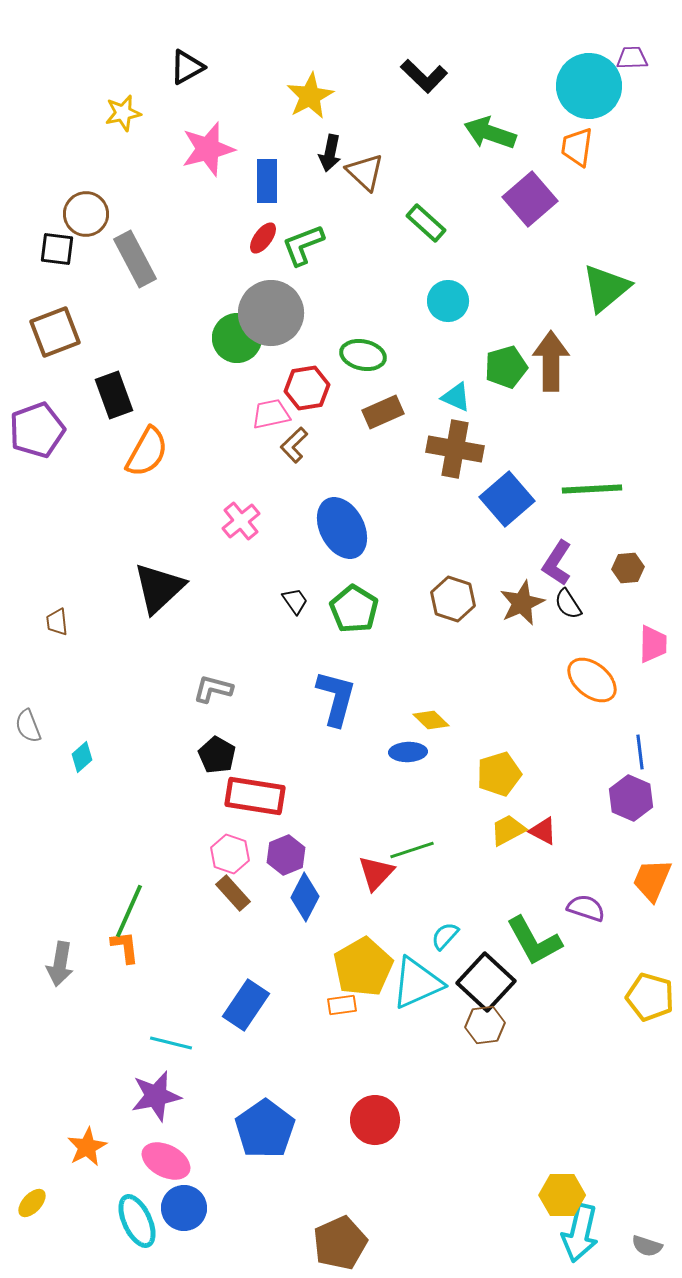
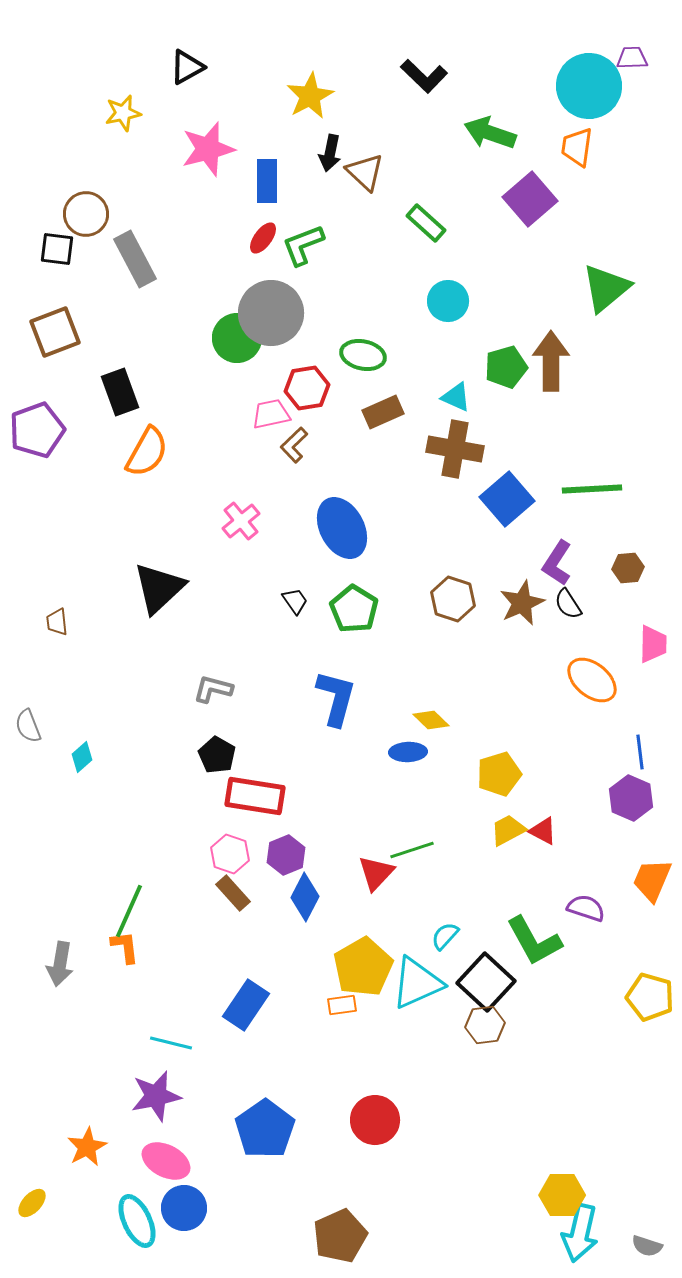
black rectangle at (114, 395): moved 6 px right, 3 px up
brown pentagon at (340, 1243): moved 7 px up
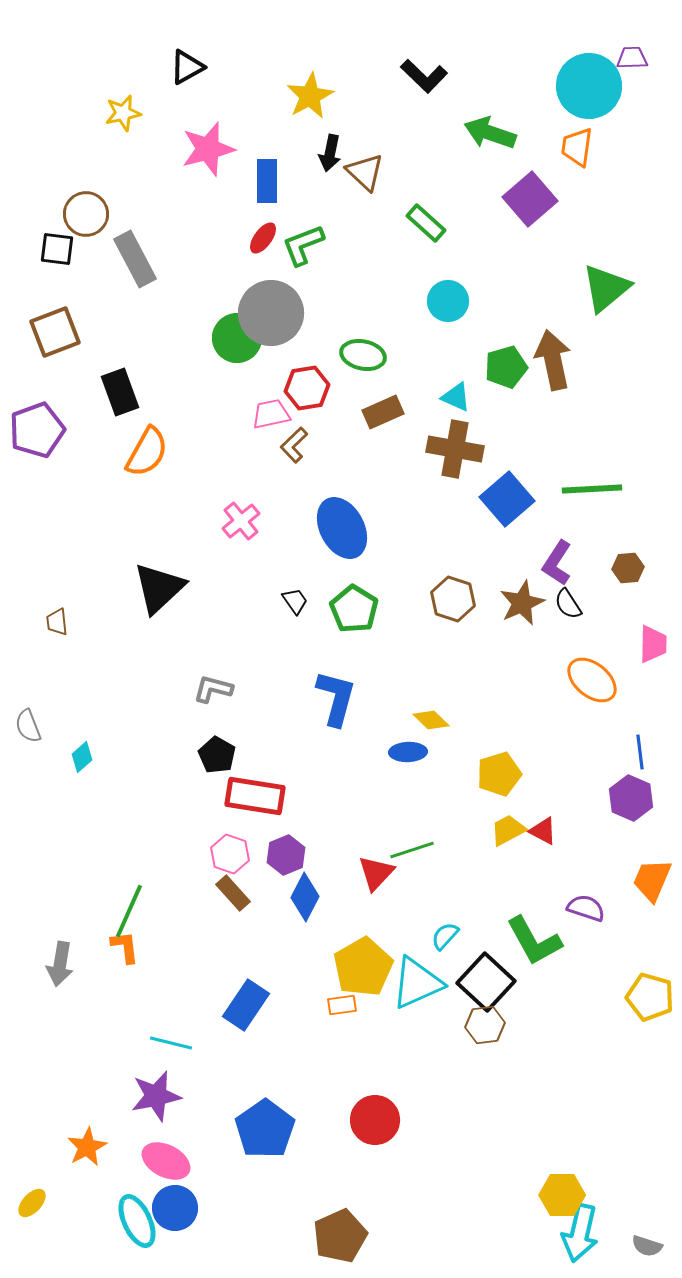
brown arrow at (551, 361): moved 2 px right, 1 px up; rotated 12 degrees counterclockwise
blue circle at (184, 1208): moved 9 px left
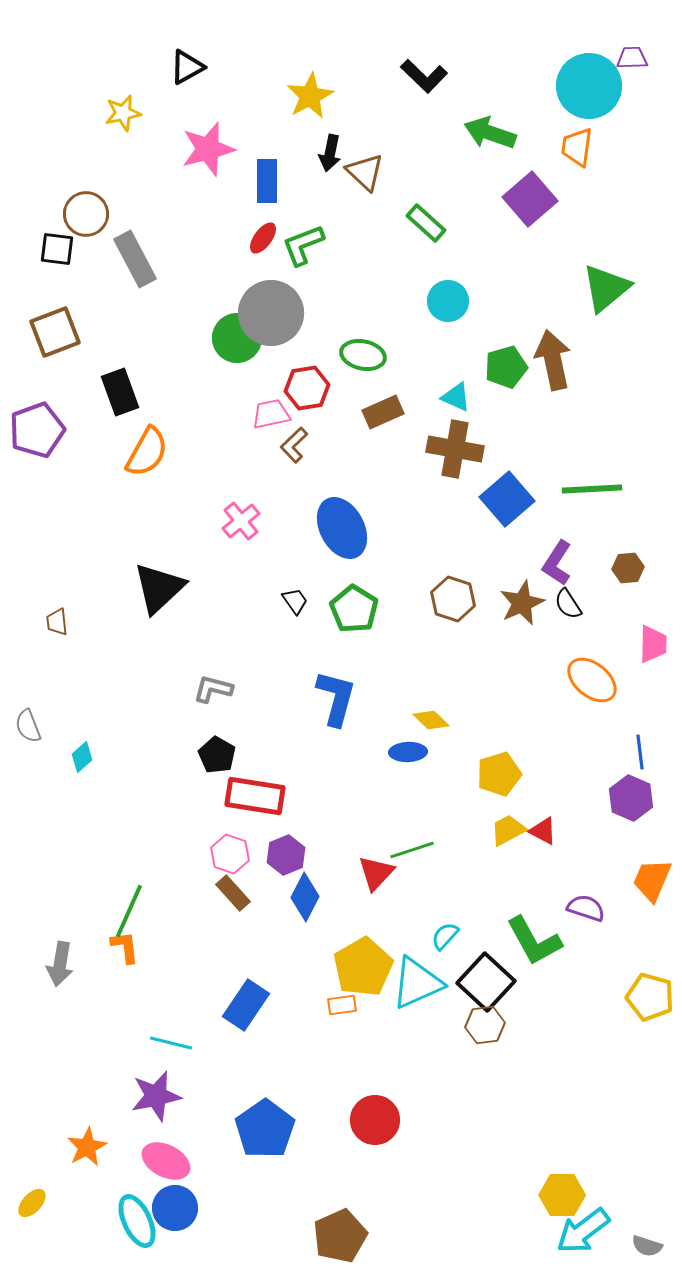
cyan arrow at (580, 1233): moved 3 px right, 2 px up; rotated 40 degrees clockwise
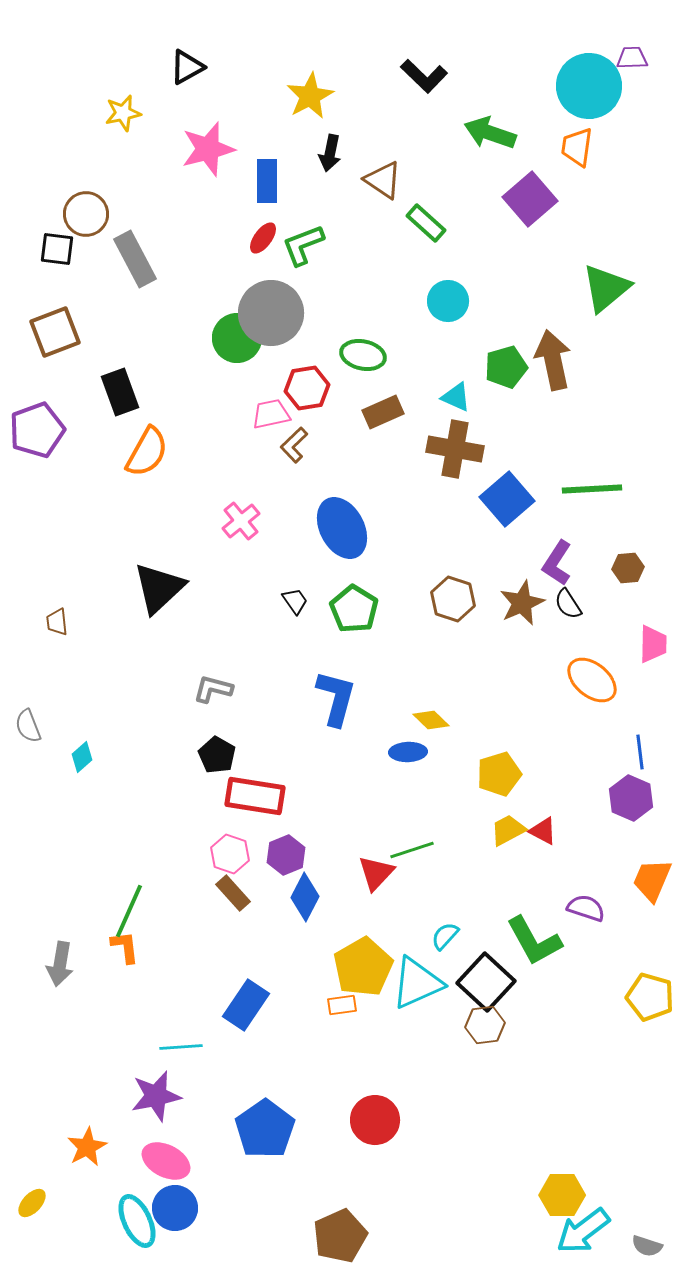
brown triangle at (365, 172): moved 18 px right, 8 px down; rotated 9 degrees counterclockwise
cyan line at (171, 1043): moved 10 px right, 4 px down; rotated 18 degrees counterclockwise
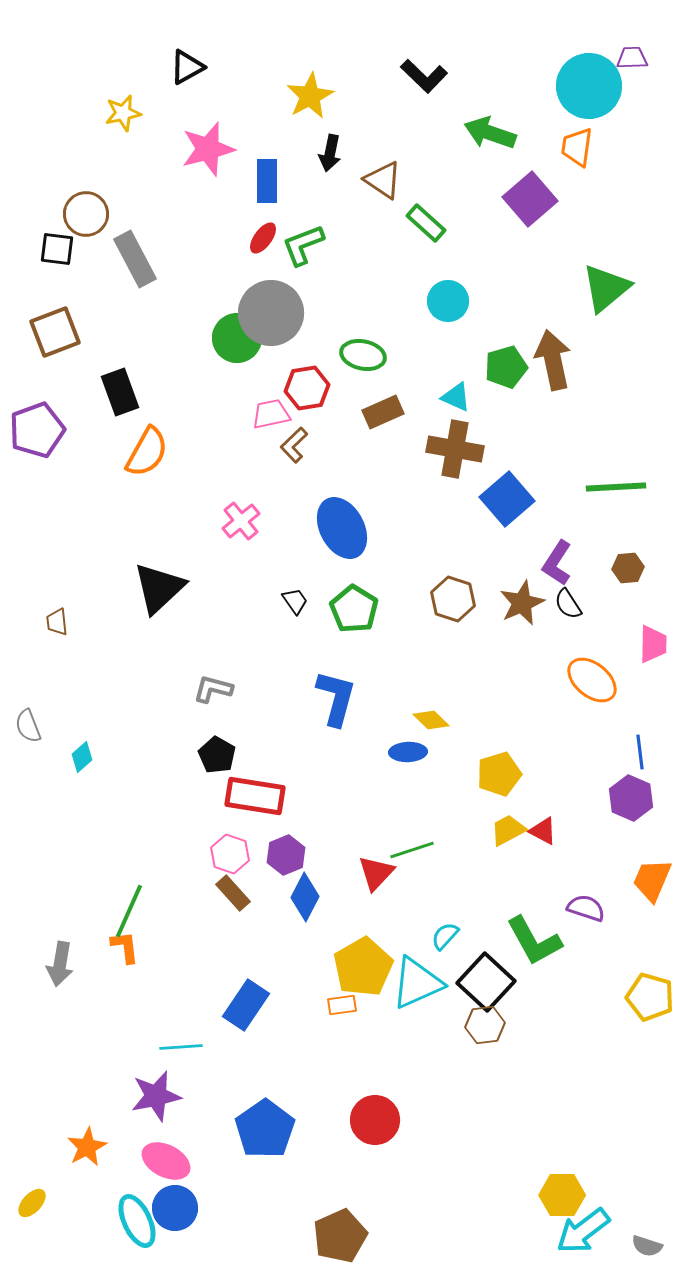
green line at (592, 489): moved 24 px right, 2 px up
